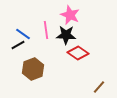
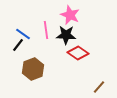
black line: rotated 24 degrees counterclockwise
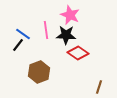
brown hexagon: moved 6 px right, 3 px down
brown line: rotated 24 degrees counterclockwise
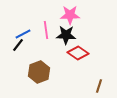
pink star: rotated 24 degrees counterclockwise
blue line: rotated 63 degrees counterclockwise
brown line: moved 1 px up
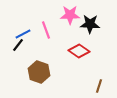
pink line: rotated 12 degrees counterclockwise
black star: moved 24 px right, 11 px up
red diamond: moved 1 px right, 2 px up
brown hexagon: rotated 20 degrees counterclockwise
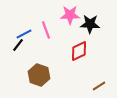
blue line: moved 1 px right
red diamond: rotated 60 degrees counterclockwise
brown hexagon: moved 3 px down
brown line: rotated 40 degrees clockwise
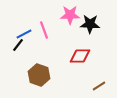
pink line: moved 2 px left
red diamond: moved 1 px right, 5 px down; rotated 25 degrees clockwise
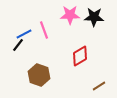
black star: moved 4 px right, 7 px up
red diamond: rotated 30 degrees counterclockwise
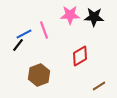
brown hexagon: rotated 20 degrees clockwise
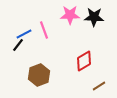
red diamond: moved 4 px right, 5 px down
